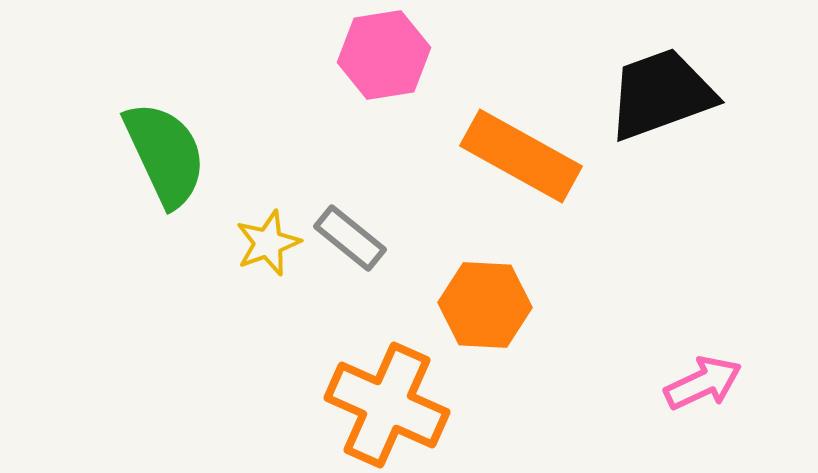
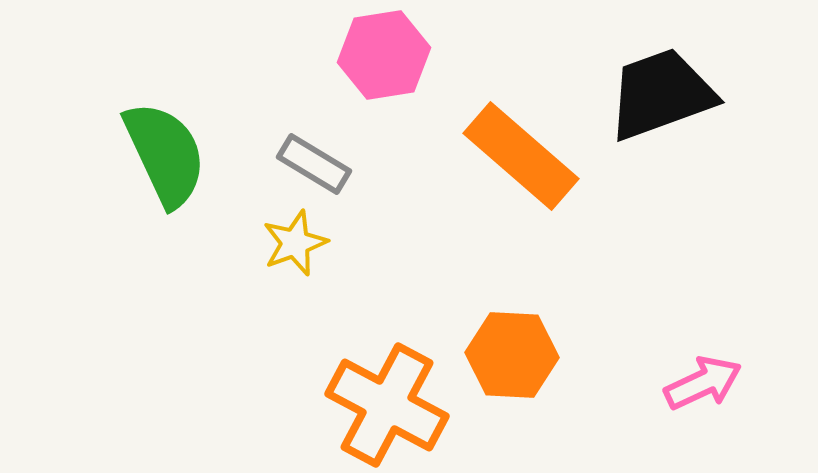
orange rectangle: rotated 12 degrees clockwise
gray rectangle: moved 36 px left, 74 px up; rotated 8 degrees counterclockwise
yellow star: moved 27 px right
orange hexagon: moved 27 px right, 50 px down
orange cross: rotated 4 degrees clockwise
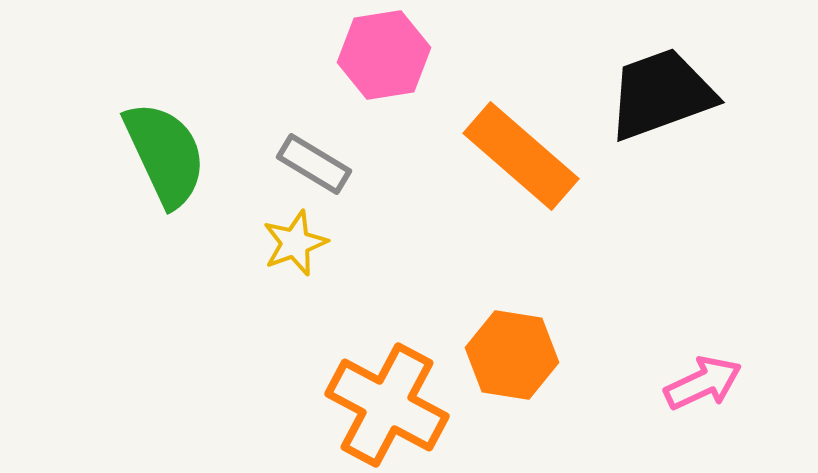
orange hexagon: rotated 6 degrees clockwise
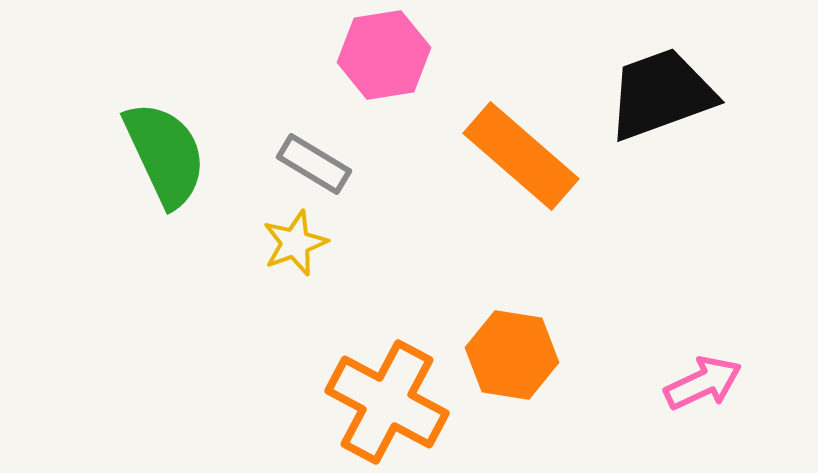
orange cross: moved 3 px up
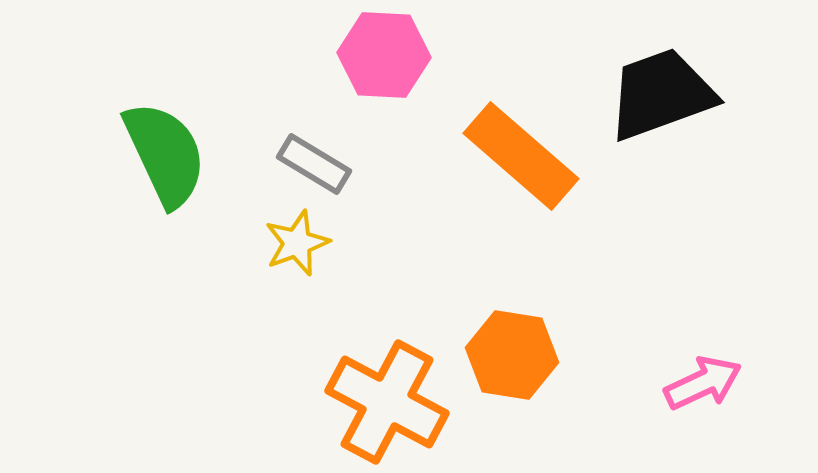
pink hexagon: rotated 12 degrees clockwise
yellow star: moved 2 px right
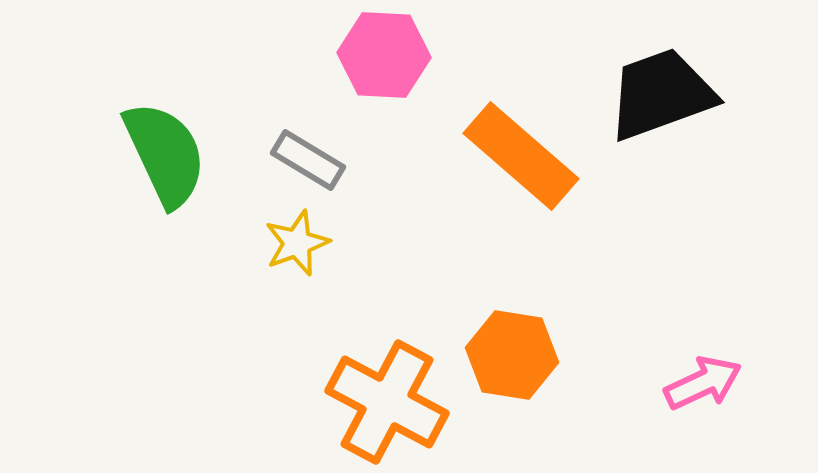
gray rectangle: moved 6 px left, 4 px up
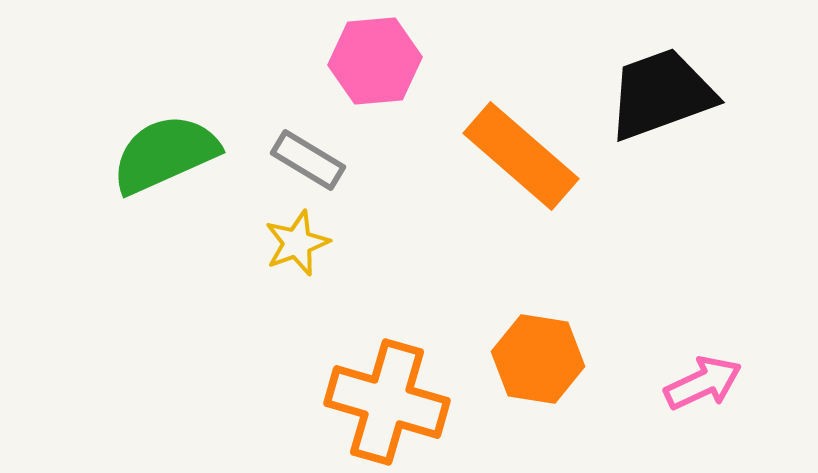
pink hexagon: moved 9 px left, 6 px down; rotated 8 degrees counterclockwise
green semicircle: rotated 89 degrees counterclockwise
orange hexagon: moved 26 px right, 4 px down
orange cross: rotated 12 degrees counterclockwise
